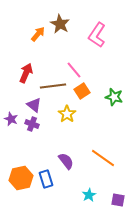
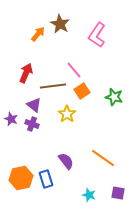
cyan star: rotated 24 degrees counterclockwise
purple square: moved 7 px up
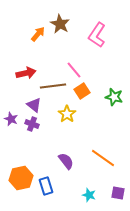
red arrow: rotated 54 degrees clockwise
blue rectangle: moved 7 px down
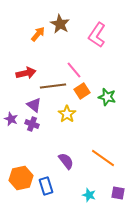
green star: moved 7 px left
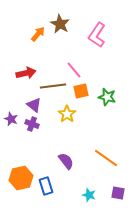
orange square: moved 1 px left; rotated 21 degrees clockwise
orange line: moved 3 px right
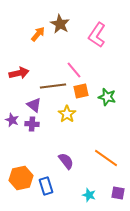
red arrow: moved 7 px left
purple star: moved 1 px right, 1 px down
purple cross: rotated 16 degrees counterclockwise
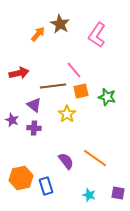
purple cross: moved 2 px right, 4 px down
orange line: moved 11 px left
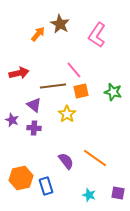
green star: moved 6 px right, 5 px up
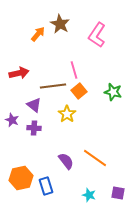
pink line: rotated 24 degrees clockwise
orange square: moved 2 px left; rotated 28 degrees counterclockwise
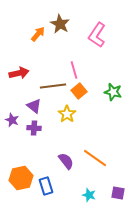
purple triangle: moved 1 px down
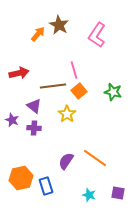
brown star: moved 1 px left, 1 px down
purple semicircle: rotated 108 degrees counterclockwise
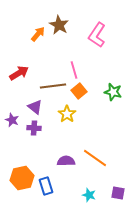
red arrow: rotated 18 degrees counterclockwise
purple triangle: moved 1 px right, 1 px down
purple semicircle: rotated 54 degrees clockwise
orange hexagon: moved 1 px right
